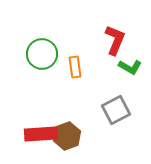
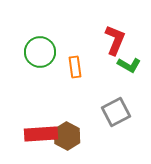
green circle: moved 2 px left, 2 px up
green L-shape: moved 1 px left, 2 px up
gray square: moved 2 px down
brown hexagon: rotated 12 degrees counterclockwise
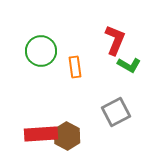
green circle: moved 1 px right, 1 px up
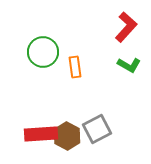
red L-shape: moved 11 px right, 13 px up; rotated 20 degrees clockwise
green circle: moved 2 px right, 1 px down
gray square: moved 19 px left, 17 px down
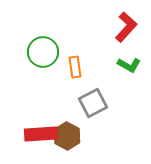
gray square: moved 4 px left, 26 px up
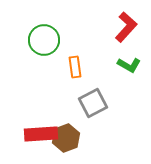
green circle: moved 1 px right, 12 px up
brown hexagon: moved 1 px left, 2 px down; rotated 12 degrees clockwise
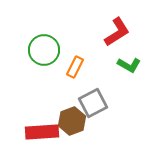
red L-shape: moved 9 px left, 5 px down; rotated 16 degrees clockwise
green circle: moved 10 px down
orange rectangle: rotated 35 degrees clockwise
red rectangle: moved 1 px right, 2 px up
brown hexagon: moved 6 px right, 17 px up
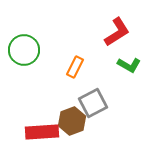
green circle: moved 20 px left
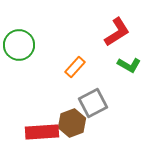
green circle: moved 5 px left, 5 px up
orange rectangle: rotated 15 degrees clockwise
brown hexagon: moved 2 px down
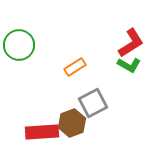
red L-shape: moved 14 px right, 11 px down
orange rectangle: rotated 15 degrees clockwise
